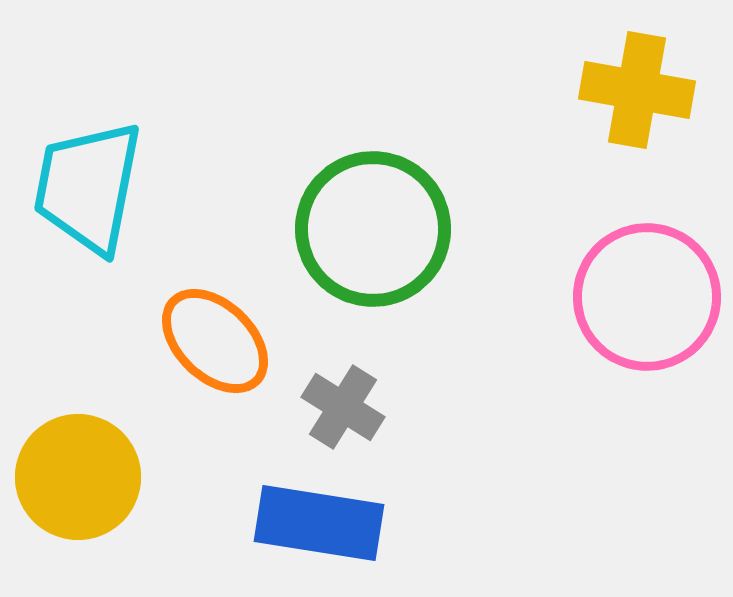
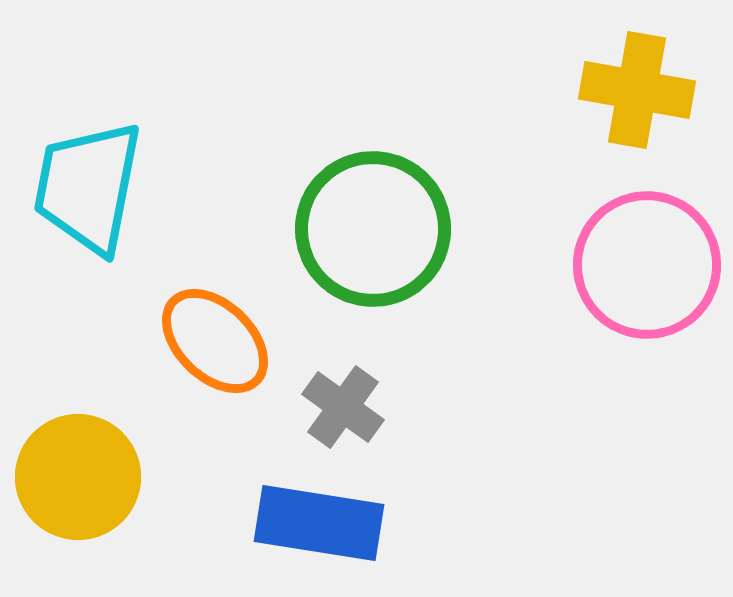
pink circle: moved 32 px up
gray cross: rotated 4 degrees clockwise
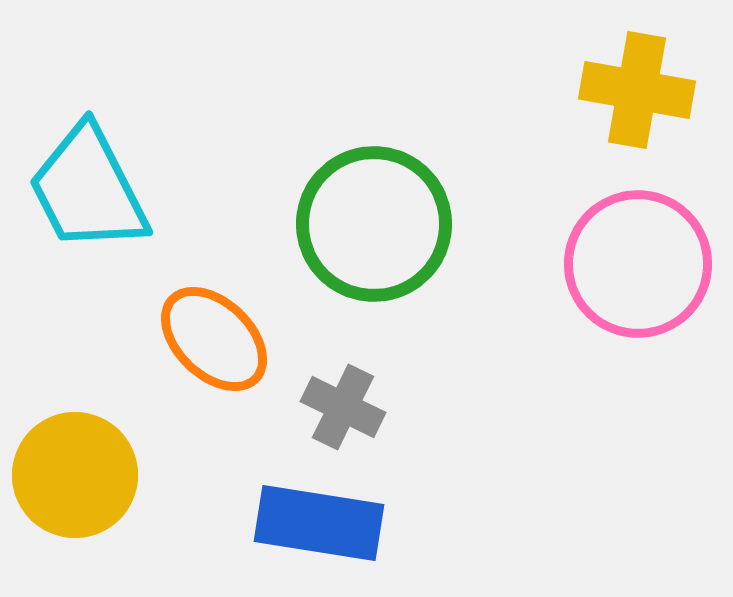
cyan trapezoid: moved 2 px down; rotated 38 degrees counterclockwise
green circle: moved 1 px right, 5 px up
pink circle: moved 9 px left, 1 px up
orange ellipse: moved 1 px left, 2 px up
gray cross: rotated 10 degrees counterclockwise
yellow circle: moved 3 px left, 2 px up
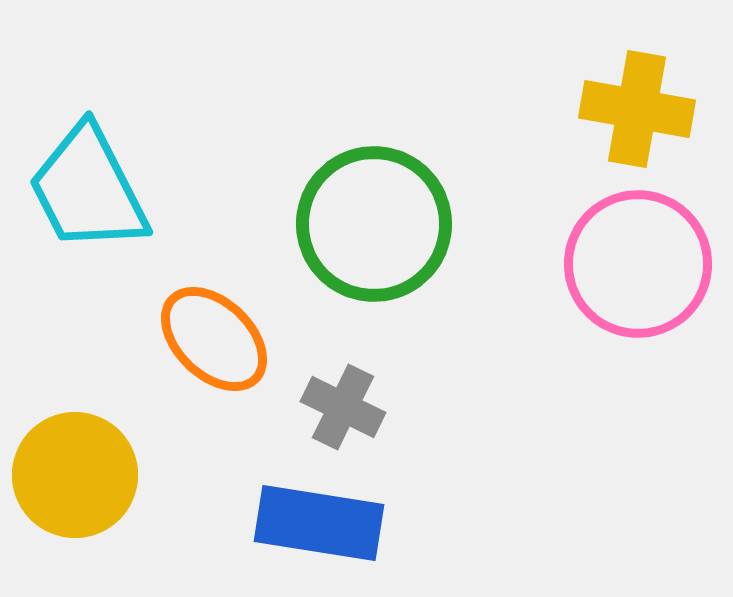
yellow cross: moved 19 px down
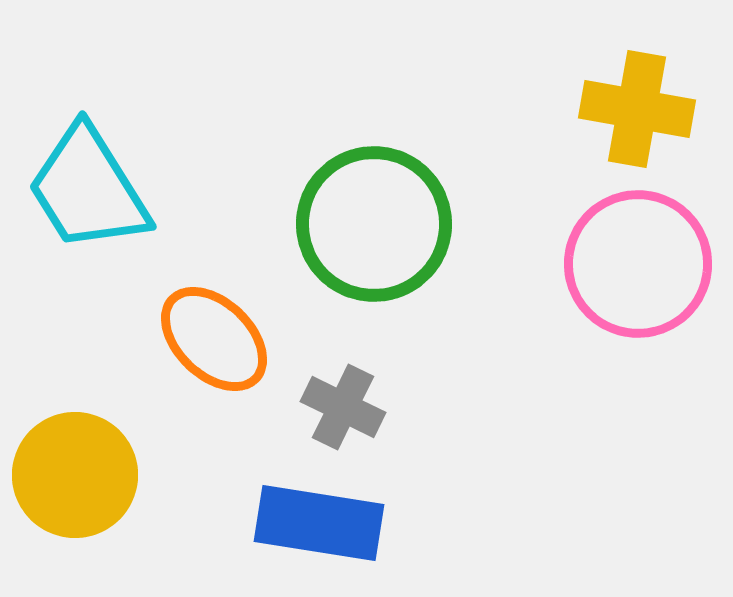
cyan trapezoid: rotated 5 degrees counterclockwise
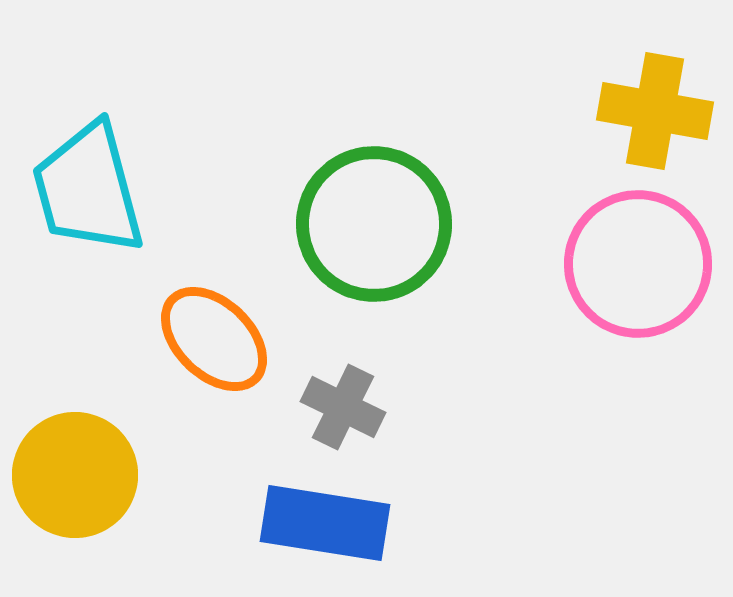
yellow cross: moved 18 px right, 2 px down
cyan trapezoid: rotated 17 degrees clockwise
blue rectangle: moved 6 px right
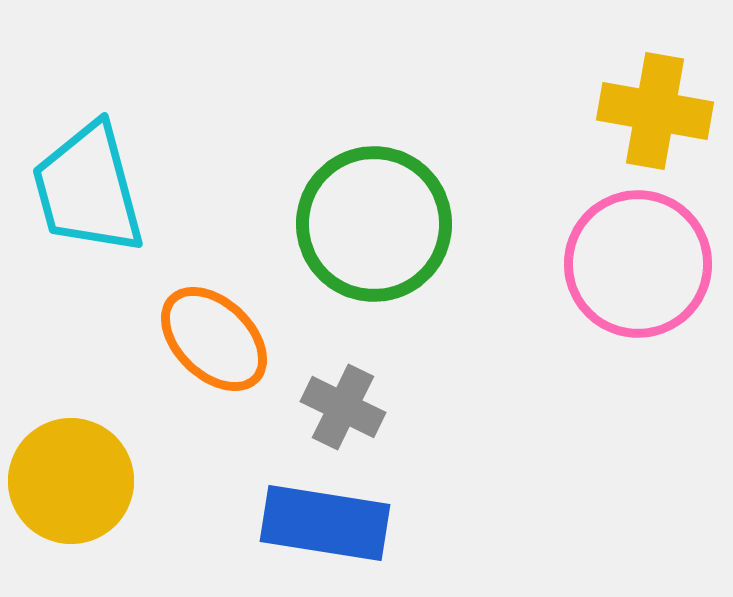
yellow circle: moved 4 px left, 6 px down
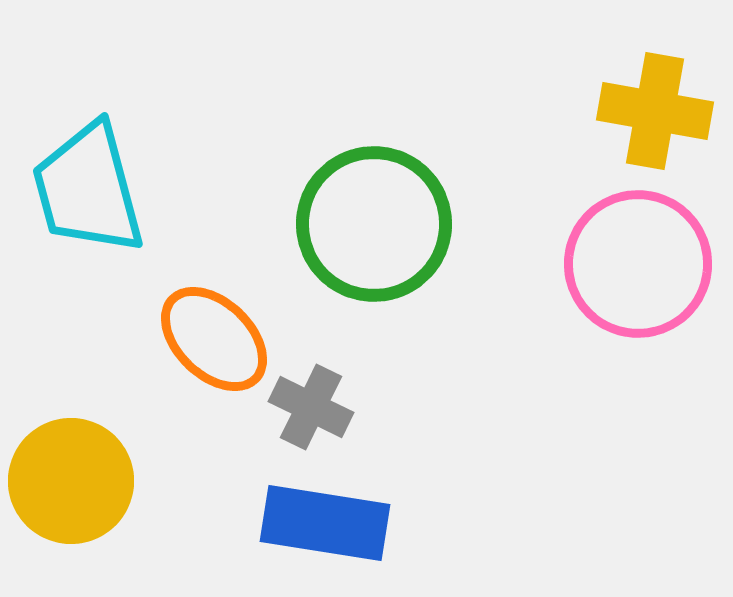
gray cross: moved 32 px left
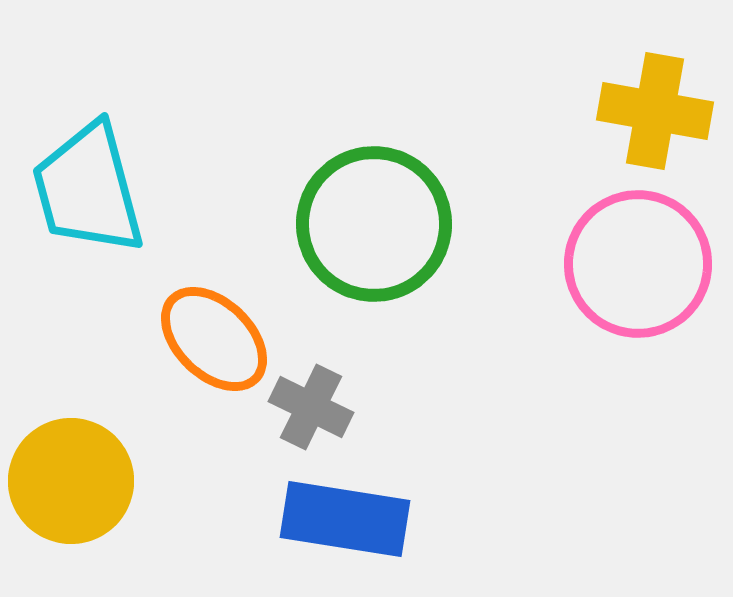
blue rectangle: moved 20 px right, 4 px up
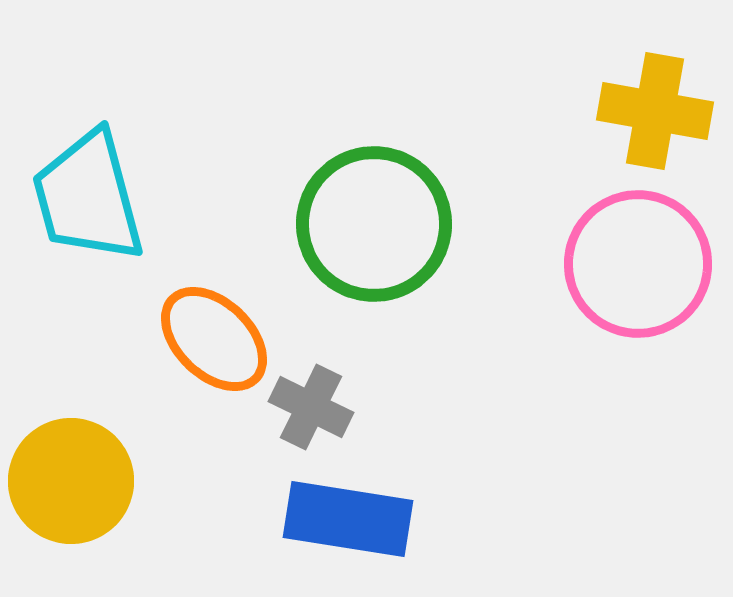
cyan trapezoid: moved 8 px down
blue rectangle: moved 3 px right
